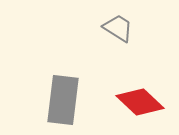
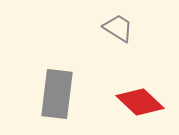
gray rectangle: moved 6 px left, 6 px up
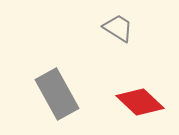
gray rectangle: rotated 36 degrees counterclockwise
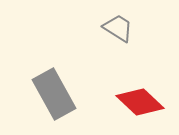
gray rectangle: moved 3 px left
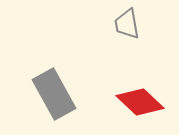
gray trapezoid: moved 9 px right, 4 px up; rotated 132 degrees counterclockwise
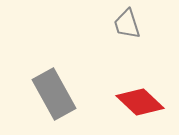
gray trapezoid: rotated 8 degrees counterclockwise
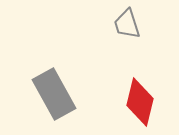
red diamond: rotated 60 degrees clockwise
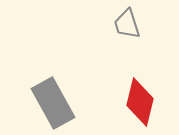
gray rectangle: moved 1 px left, 9 px down
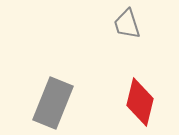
gray rectangle: rotated 51 degrees clockwise
